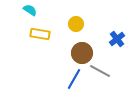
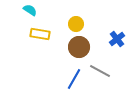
brown circle: moved 3 px left, 6 px up
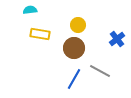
cyan semicircle: rotated 40 degrees counterclockwise
yellow circle: moved 2 px right, 1 px down
brown circle: moved 5 px left, 1 px down
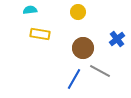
yellow circle: moved 13 px up
brown circle: moved 9 px right
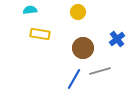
gray line: rotated 45 degrees counterclockwise
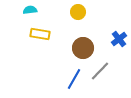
blue cross: moved 2 px right
gray line: rotated 30 degrees counterclockwise
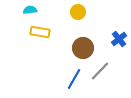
yellow rectangle: moved 2 px up
